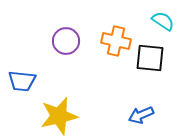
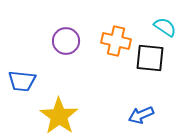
cyan semicircle: moved 2 px right, 6 px down
yellow star: rotated 24 degrees counterclockwise
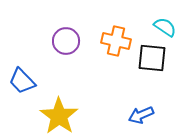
black square: moved 2 px right
blue trapezoid: rotated 40 degrees clockwise
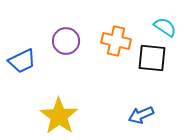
blue trapezoid: moved 20 px up; rotated 72 degrees counterclockwise
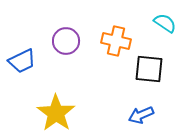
cyan semicircle: moved 4 px up
black square: moved 3 px left, 11 px down
yellow star: moved 3 px left, 3 px up
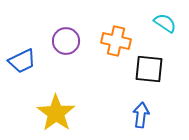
blue arrow: rotated 120 degrees clockwise
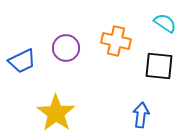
purple circle: moved 7 px down
black square: moved 10 px right, 3 px up
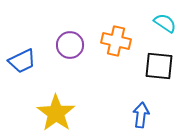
purple circle: moved 4 px right, 3 px up
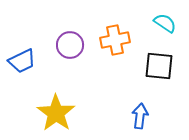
orange cross: moved 1 px left, 1 px up; rotated 24 degrees counterclockwise
blue arrow: moved 1 px left, 1 px down
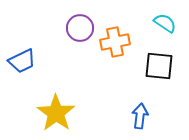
orange cross: moved 2 px down
purple circle: moved 10 px right, 17 px up
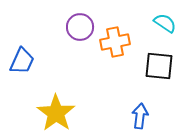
purple circle: moved 1 px up
blue trapezoid: rotated 40 degrees counterclockwise
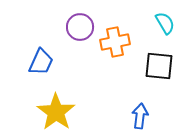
cyan semicircle: rotated 25 degrees clockwise
blue trapezoid: moved 19 px right, 1 px down
yellow star: moved 1 px up
